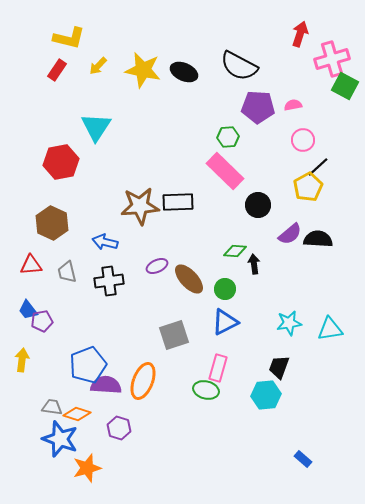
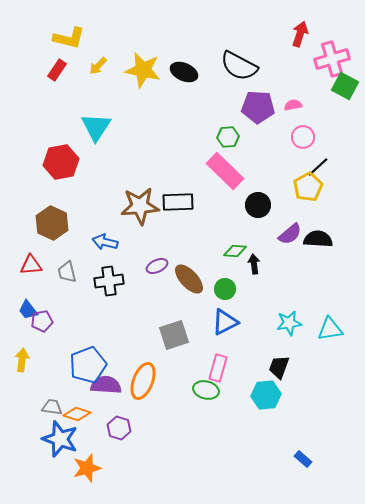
pink circle at (303, 140): moved 3 px up
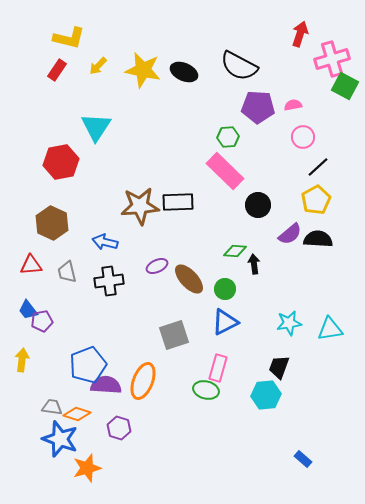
yellow pentagon at (308, 187): moved 8 px right, 13 px down
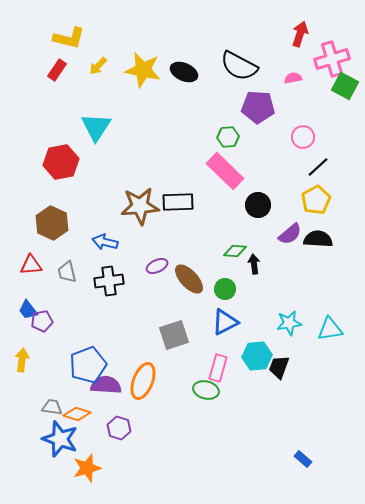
pink semicircle at (293, 105): moved 27 px up
cyan hexagon at (266, 395): moved 9 px left, 39 px up
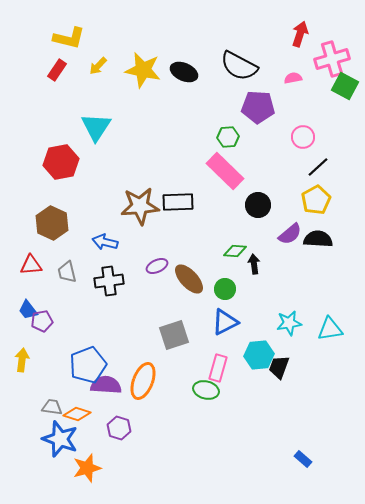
cyan hexagon at (257, 356): moved 2 px right, 1 px up
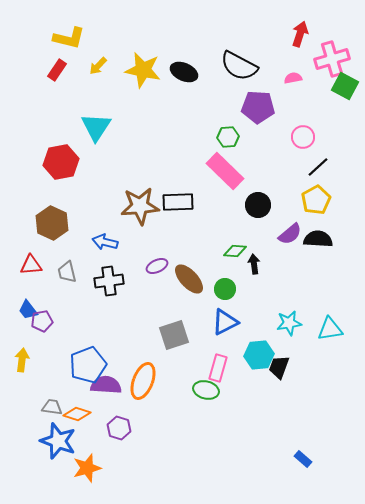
blue star at (60, 439): moved 2 px left, 2 px down
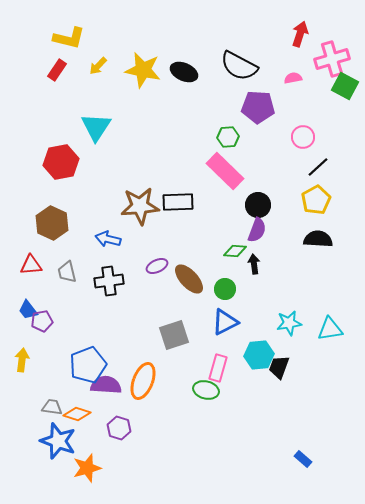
purple semicircle at (290, 234): moved 33 px left, 4 px up; rotated 30 degrees counterclockwise
blue arrow at (105, 242): moved 3 px right, 3 px up
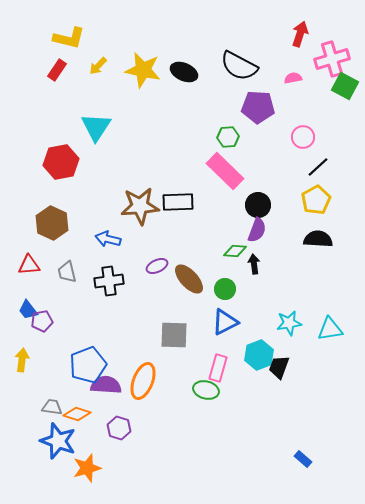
red triangle at (31, 265): moved 2 px left
gray square at (174, 335): rotated 20 degrees clockwise
cyan hexagon at (259, 355): rotated 16 degrees counterclockwise
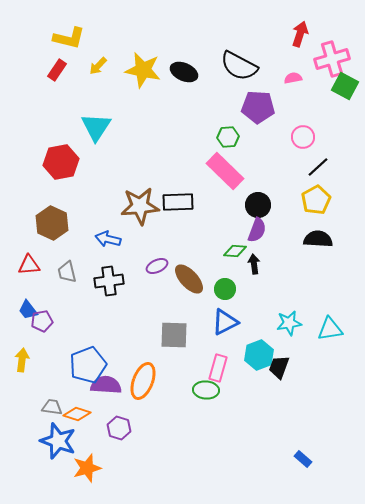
green ellipse at (206, 390): rotated 10 degrees counterclockwise
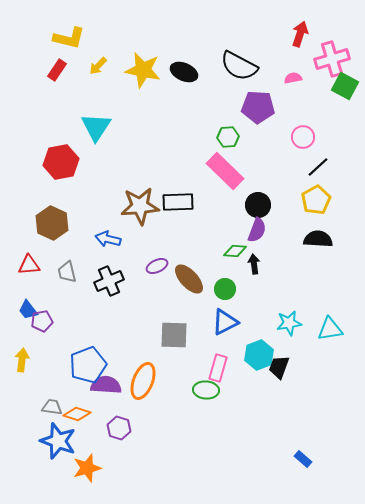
black cross at (109, 281): rotated 16 degrees counterclockwise
